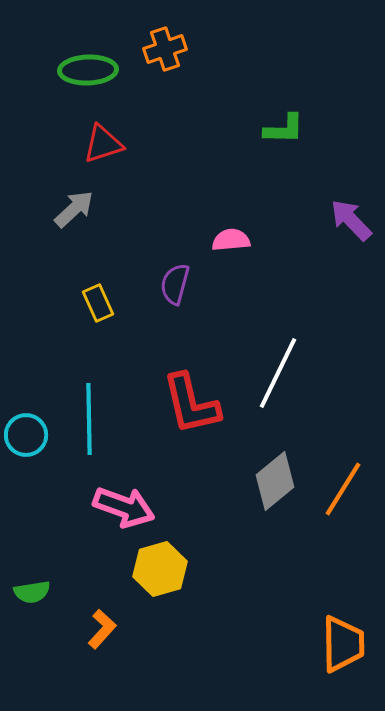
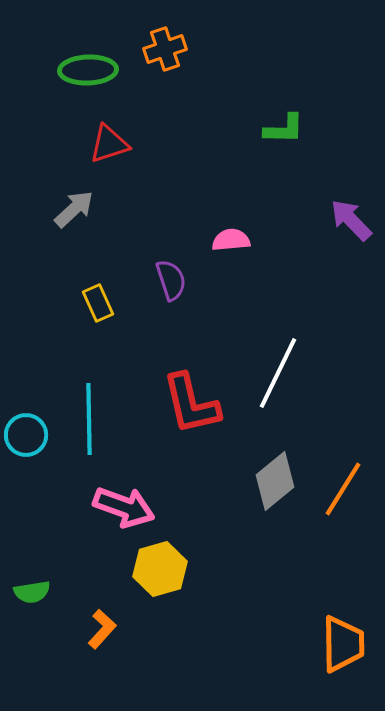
red triangle: moved 6 px right
purple semicircle: moved 4 px left, 4 px up; rotated 147 degrees clockwise
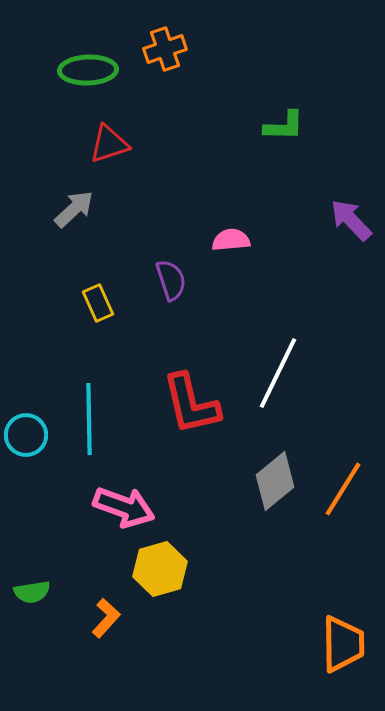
green L-shape: moved 3 px up
orange L-shape: moved 4 px right, 11 px up
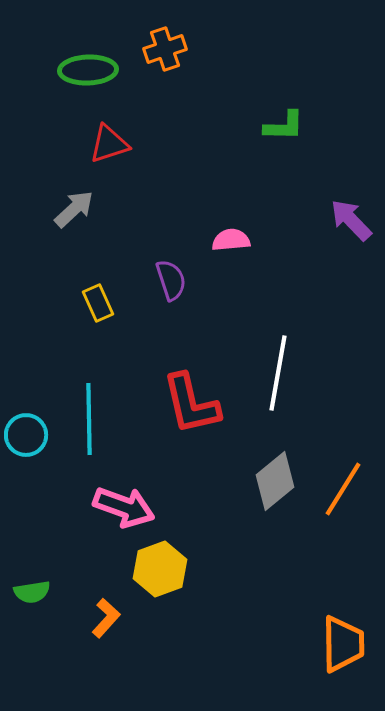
white line: rotated 16 degrees counterclockwise
yellow hexagon: rotated 4 degrees counterclockwise
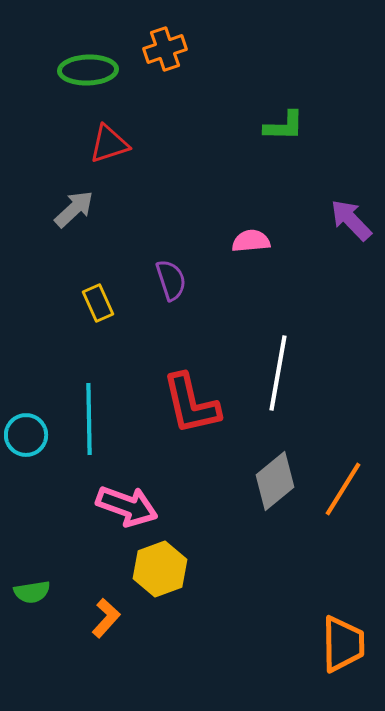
pink semicircle: moved 20 px right, 1 px down
pink arrow: moved 3 px right, 1 px up
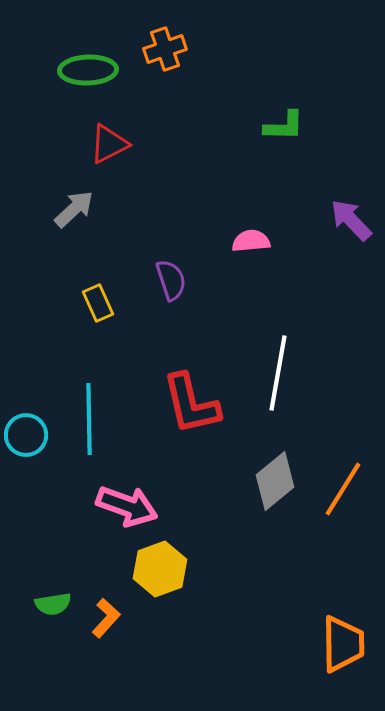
red triangle: rotated 9 degrees counterclockwise
green semicircle: moved 21 px right, 12 px down
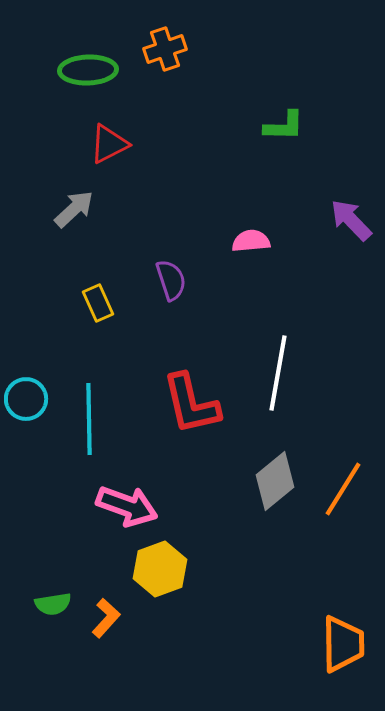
cyan circle: moved 36 px up
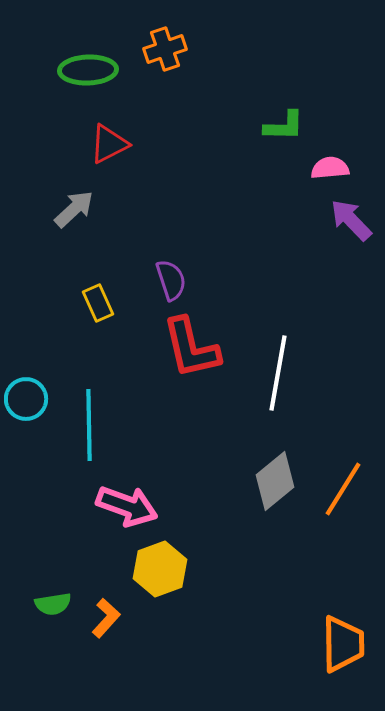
pink semicircle: moved 79 px right, 73 px up
red L-shape: moved 56 px up
cyan line: moved 6 px down
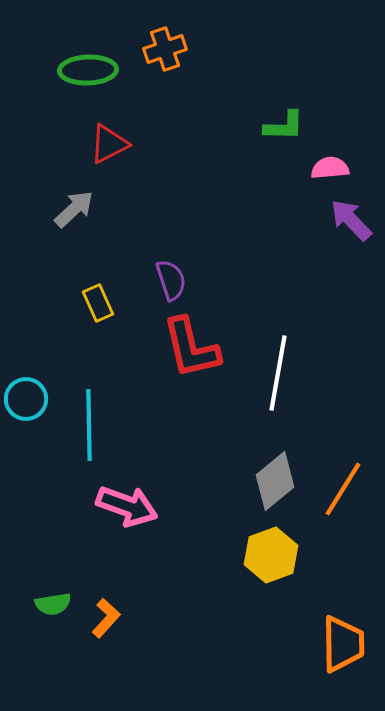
yellow hexagon: moved 111 px right, 14 px up
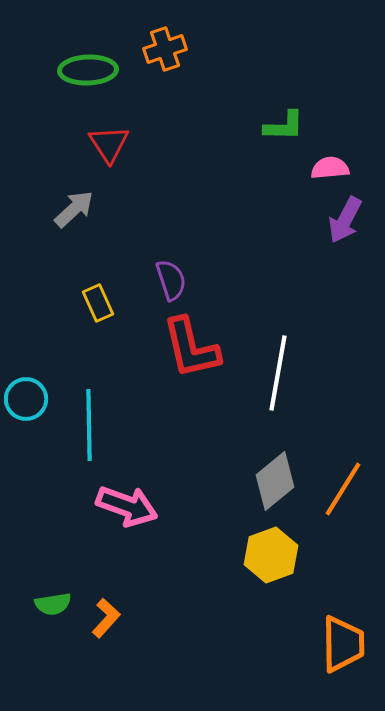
red triangle: rotated 36 degrees counterclockwise
purple arrow: moved 6 px left; rotated 108 degrees counterclockwise
